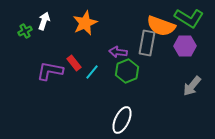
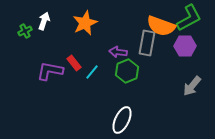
green L-shape: rotated 60 degrees counterclockwise
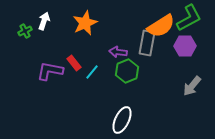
orange semicircle: rotated 52 degrees counterclockwise
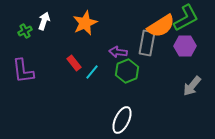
green L-shape: moved 3 px left
purple L-shape: moved 27 px left; rotated 108 degrees counterclockwise
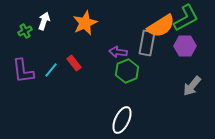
cyan line: moved 41 px left, 2 px up
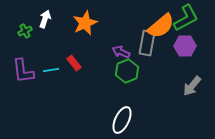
white arrow: moved 1 px right, 2 px up
orange semicircle: rotated 8 degrees counterclockwise
purple arrow: moved 3 px right; rotated 18 degrees clockwise
cyan line: rotated 42 degrees clockwise
